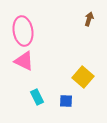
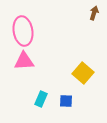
brown arrow: moved 5 px right, 6 px up
pink triangle: rotated 30 degrees counterclockwise
yellow square: moved 4 px up
cyan rectangle: moved 4 px right, 2 px down; rotated 49 degrees clockwise
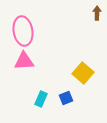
brown arrow: moved 3 px right; rotated 16 degrees counterclockwise
blue square: moved 3 px up; rotated 24 degrees counterclockwise
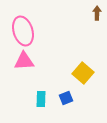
pink ellipse: rotated 8 degrees counterclockwise
cyan rectangle: rotated 21 degrees counterclockwise
